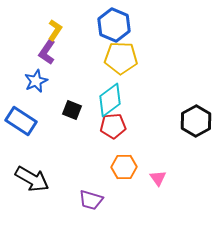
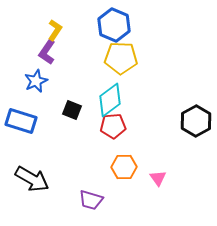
blue rectangle: rotated 16 degrees counterclockwise
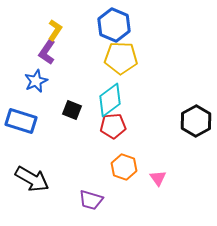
orange hexagon: rotated 20 degrees clockwise
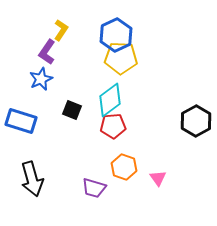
blue hexagon: moved 2 px right, 10 px down; rotated 12 degrees clockwise
yellow L-shape: moved 6 px right
blue star: moved 5 px right, 2 px up
black arrow: rotated 44 degrees clockwise
purple trapezoid: moved 3 px right, 12 px up
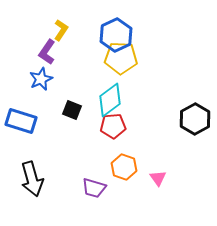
black hexagon: moved 1 px left, 2 px up
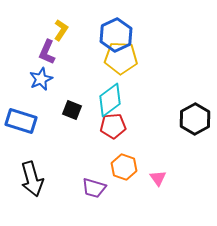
purple L-shape: rotated 10 degrees counterclockwise
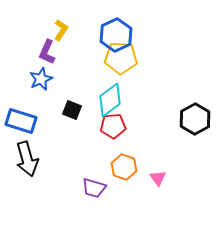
black arrow: moved 5 px left, 20 px up
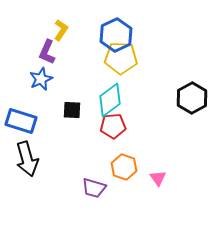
black square: rotated 18 degrees counterclockwise
black hexagon: moved 3 px left, 21 px up
